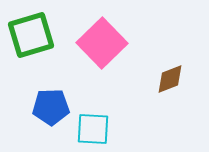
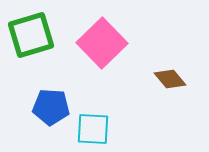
brown diamond: rotated 72 degrees clockwise
blue pentagon: rotated 6 degrees clockwise
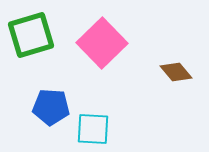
brown diamond: moved 6 px right, 7 px up
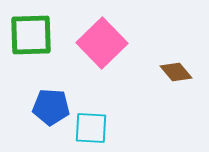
green square: rotated 15 degrees clockwise
cyan square: moved 2 px left, 1 px up
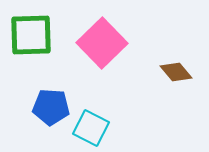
cyan square: rotated 24 degrees clockwise
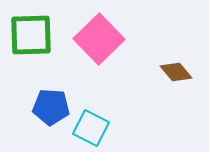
pink square: moved 3 px left, 4 px up
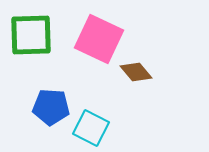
pink square: rotated 21 degrees counterclockwise
brown diamond: moved 40 px left
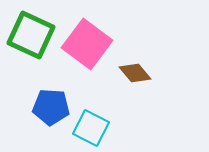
green square: rotated 27 degrees clockwise
pink square: moved 12 px left, 5 px down; rotated 12 degrees clockwise
brown diamond: moved 1 px left, 1 px down
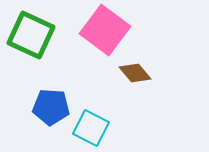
pink square: moved 18 px right, 14 px up
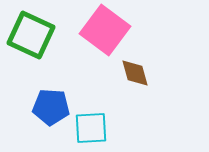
brown diamond: rotated 24 degrees clockwise
cyan square: rotated 30 degrees counterclockwise
